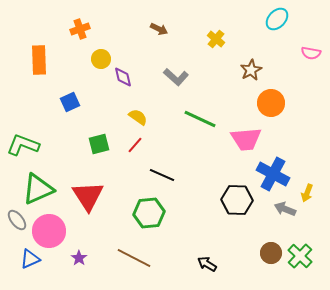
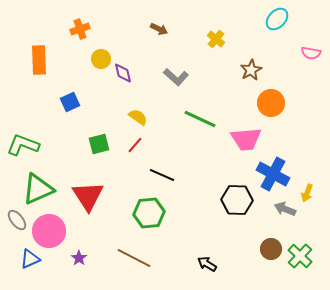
purple diamond: moved 4 px up
brown circle: moved 4 px up
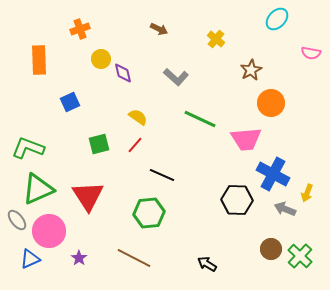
green L-shape: moved 5 px right, 3 px down
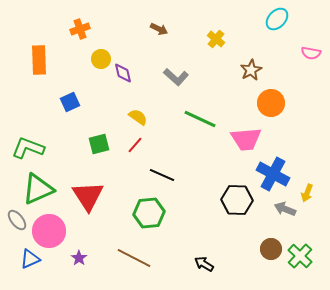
black arrow: moved 3 px left
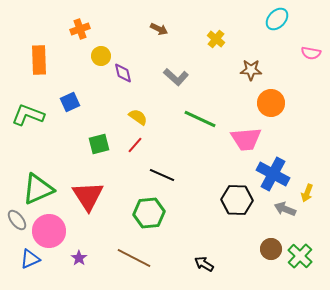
yellow circle: moved 3 px up
brown star: rotated 30 degrees clockwise
green L-shape: moved 33 px up
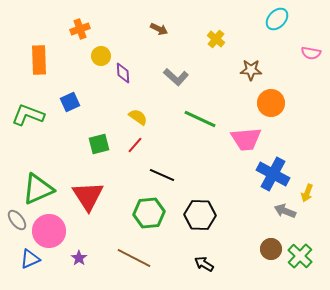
purple diamond: rotated 10 degrees clockwise
black hexagon: moved 37 px left, 15 px down
gray arrow: moved 2 px down
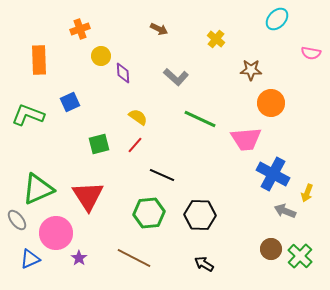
pink circle: moved 7 px right, 2 px down
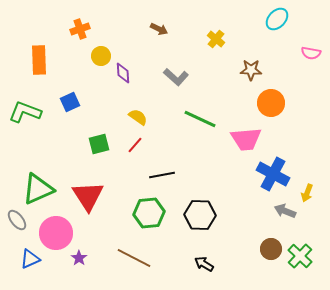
green L-shape: moved 3 px left, 3 px up
black line: rotated 35 degrees counterclockwise
